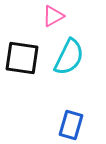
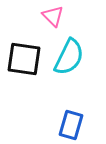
pink triangle: rotated 45 degrees counterclockwise
black square: moved 2 px right, 1 px down
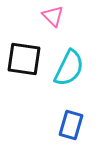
cyan semicircle: moved 11 px down
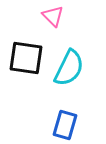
black square: moved 2 px right, 1 px up
blue rectangle: moved 6 px left
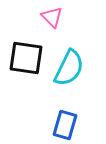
pink triangle: moved 1 px left, 1 px down
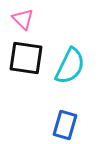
pink triangle: moved 29 px left, 2 px down
cyan semicircle: moved 1 px right, 2 px up
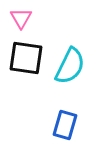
pink triangle: moved 2 px left, 1 px up; rotated 15 degrees clockwise
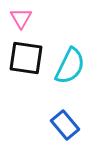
blue rectangle: rotated 56 degrees counterclockwise
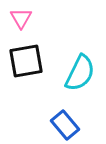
black square: moved 3 px down; rotated 18 degrees counterclockwise
cyan semicircle: moved 10 px right, 7 px down
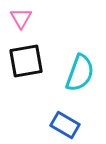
cyan semicircle: rotated 6 degrees counterclockwise
blue rectangle: rotated 20 degrees counterclockwise
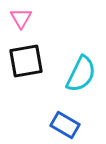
cyan semicircle: moved 1 px right, 1 px down; rotated 6 degrees clockwise
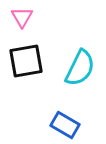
pink triangle: moved 1 px right, 1 px up
cyan semicircle: moved 1 px left, 6 px up
